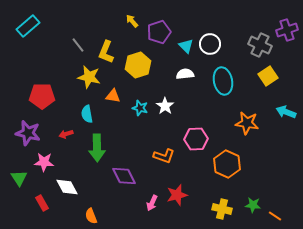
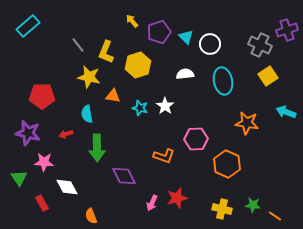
cyan triangle: moved 9 px up
red star: moved 3 px down
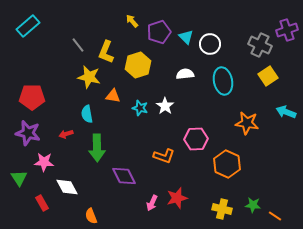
red pentagon: moved 10 px left, 1 px down
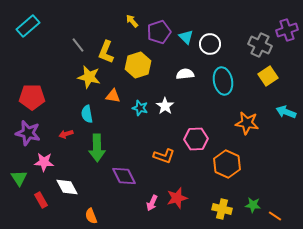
red rectangle: moved 1 px left, 3 px up
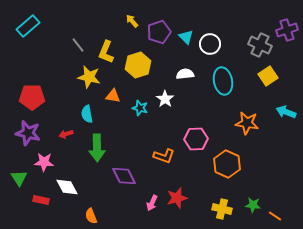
white star: moved 7 px up
red rectangle: rotated 49 degrees counterclockwise
